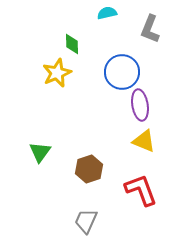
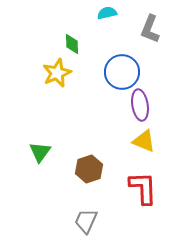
red L-shape: moved 2 px right, 2 px up; rotated 18 degrees clockwise
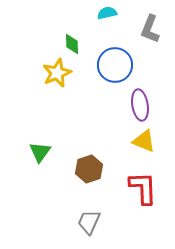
blue circle: moved 7 px left, 7 px up
gray trapezoid: moved 3 px right, 1 px down
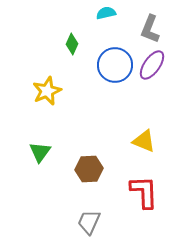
cyan semicircle: moved 1 px left
green diamond: rotated 25 degrees clockwise
yellow star: moved 10 px left, 18 px down
purple ellipse: moved 12 px right, 40 px up; rotated 44 degrees clockwise
brown hexagon: rotated 16 degrees clockwise
red L-shape: moved 1 px right, 4 px down
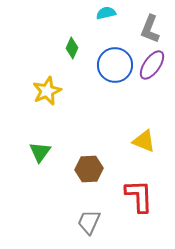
green diamond: moved 4 px down
red L-shape: moved 5 px left, 4 px down
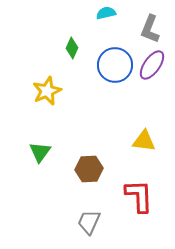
yellow triangle: rotated 15 degrees counterclockwise
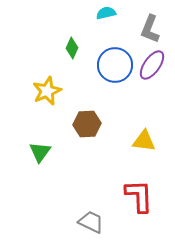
brown hexagon: moved 2 px left, 45 px up
gray trapezoid: moved 2 px right; rotated 92 degrees clockwise
